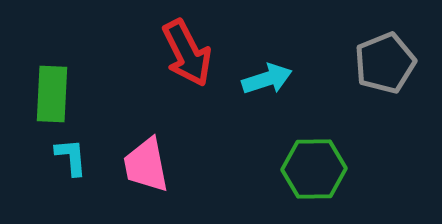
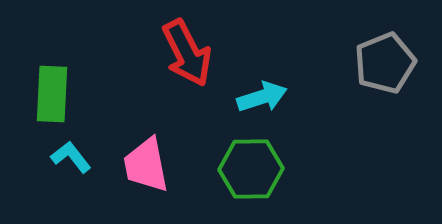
cyan arrow: moved 5 px left, 18 px down
cyan L-shape: rotated 33 degrees counterclockwise
green hexagon: moved 63 px left
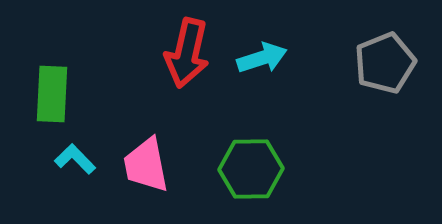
red arrow: rotated 40 degrees clockwise
cyan arrow: moved 39 px up
cyan L-shape: moved 4 px right, 2 px down; rotated 6 degrees counterclockwise
